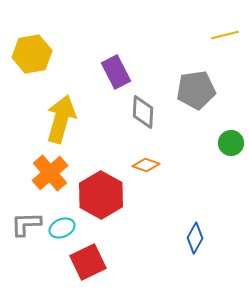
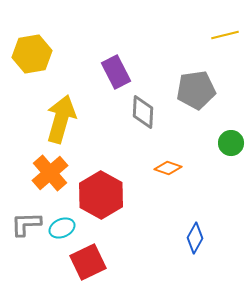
orange diamond: moved 22 px right, 3 px down
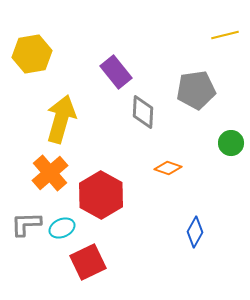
purple rectangle: rotated 12 degrees counterclockwise
blue diamond: moved 6 px up
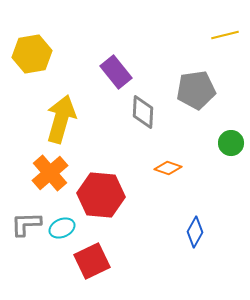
red hexagon: rotated 24 degrees counterclockwise
red square: moved 4 px right, 1 px up
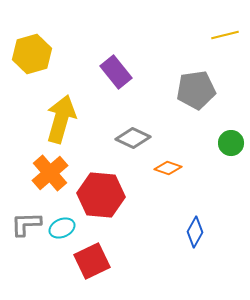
yellow hexagon: rotated 6 degrees counterclockwise
gray diamond: moved 10 px left, 26 px down; rotated 68 degrees counterclockwise
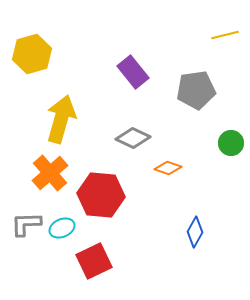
purple rectangle: moved 17 px right
red square: moved 2 px right
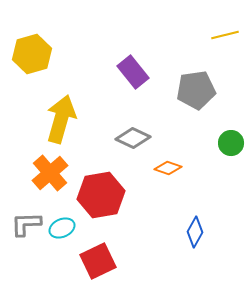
red hexagon: rotated 15 degrees counterclockwise
red square: moved 4 px right
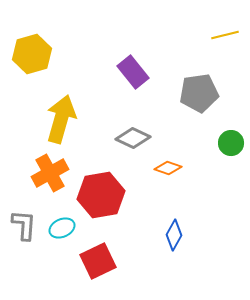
gray pentagon: moved 3 px right, 3 px down
orange cross: rotated 12 degrees clockwise
gray L-shape: moved 2 px left, 1 px down; rotated 96 degrees clockwise
blue diamond: moved 21 px left, 3 px down
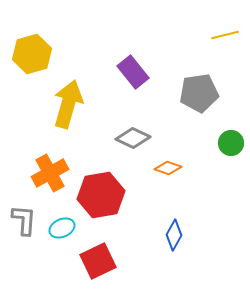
yellow arrow: moved 7 px right, 15 px up
gray L-shape: moved 5 px up
